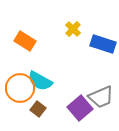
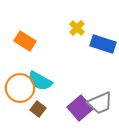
yellow cross: moved 4 px right, 1 px up
gray trapezoid: moved 1 px left, 6 px down
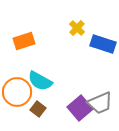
orange rectangle: moved 1 px left; rotated 50 degrees counterclockwise
orange circle: moved 3 px left, 4 px down
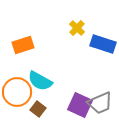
orange rectangle: moved 1 px left, 4 px down
purple square: moved 3 px up; rotated 25 degrees counterclockwise
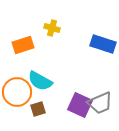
yellow cross: moved 25 px left; rotated 28 degrees counterclockwise
brown square: rotated 35 degrees clockwise
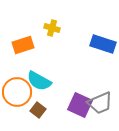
cyan semicircle: moved 1 px left
brown square: moved 1 px down; rotated 35 degrees counterclockwise
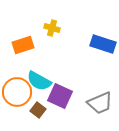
purple square: moved 20 px left, 9 px up
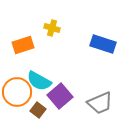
purple square: rotated 25 degrees clockwise
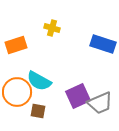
orange rectangle: moved 7 px left
purple square: moved 18 px right; rotated 15 degrees clockwise
brown square: moved 1 px down; rotated 28 degrees counterclockwise
